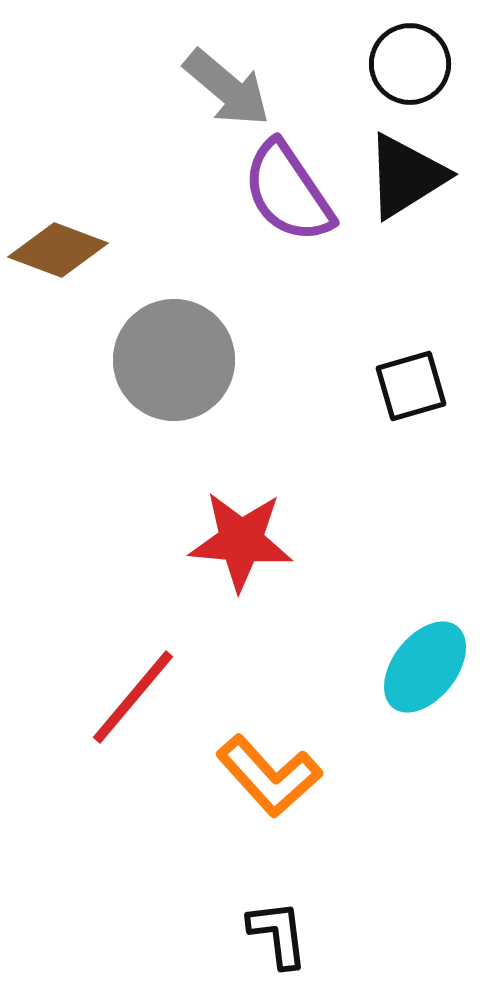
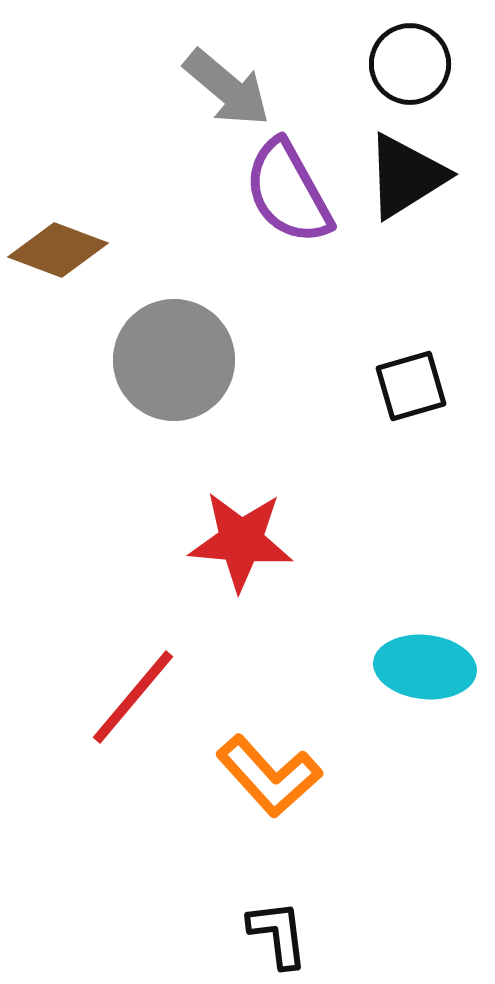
purple semicircle: rotated 5 degrees clockwise
cyan ellipse: rotated 58 degrees clockwise
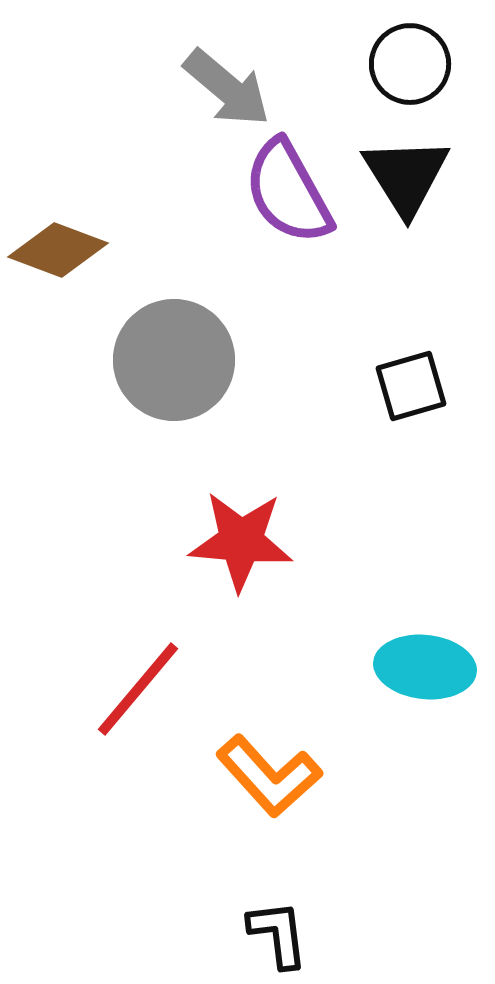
black triangle: rotated 30 degrees counterclockwise
red line: moved 5 px right, 8 px up
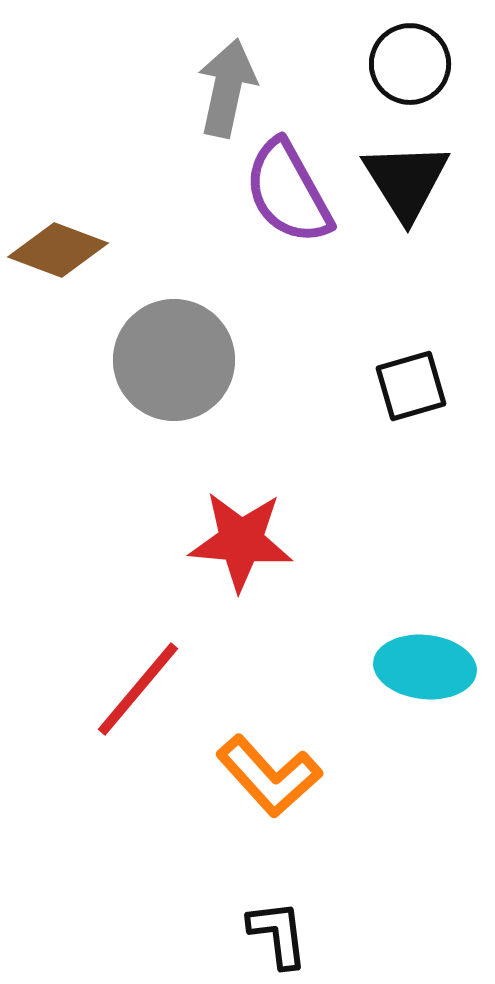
gray arrow: rotated 118 degrees counterclockwise
black triangle: moved 5 px down
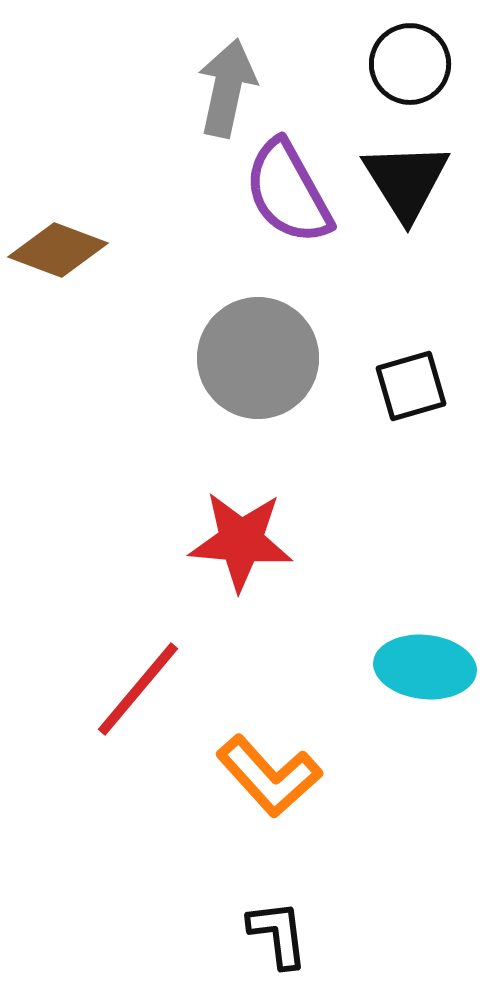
gray circle: moved 84 px right, 2 px up
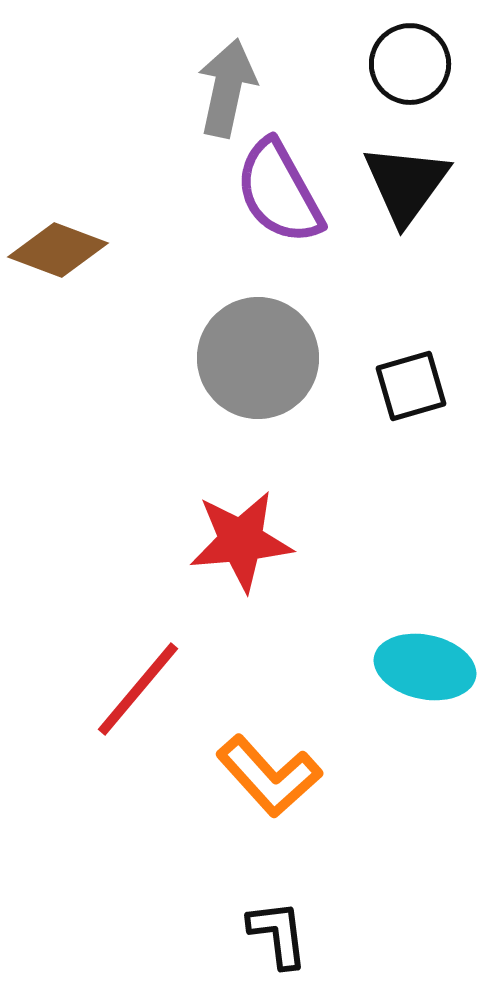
black triangle: moved 3 px down; rotated 8 degrees clockwise
purple semicircle: moved 9 px left
red star: rotated 10 degrees counterclockwise
cyan ellipse: rotated 6 degrees clockwise
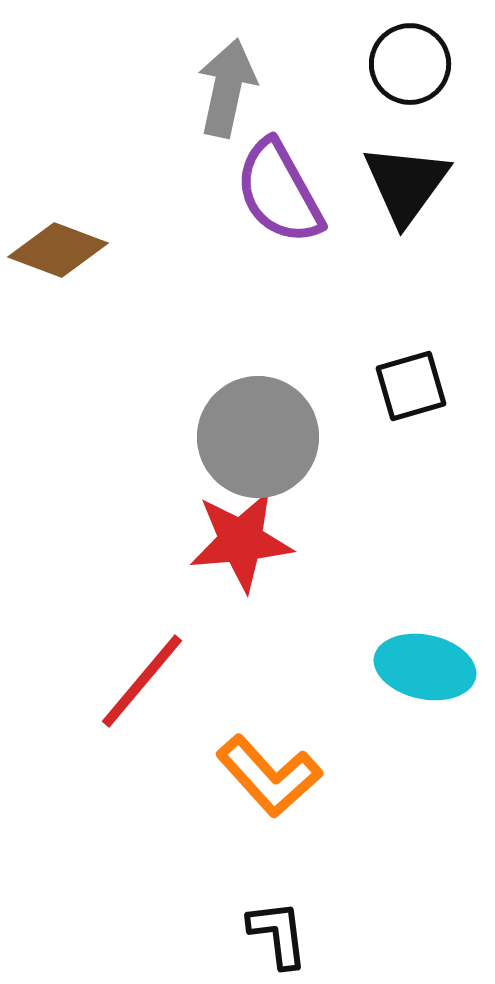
gray circle: moved 79 px down
red line: moved 4 px right, 8 px up
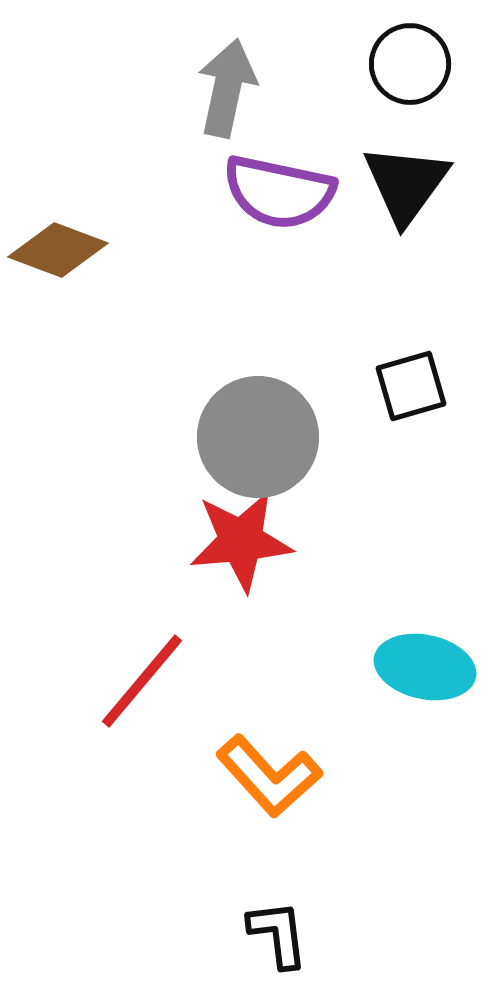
purple semicircle: rotated 49 degrees counterclockwise
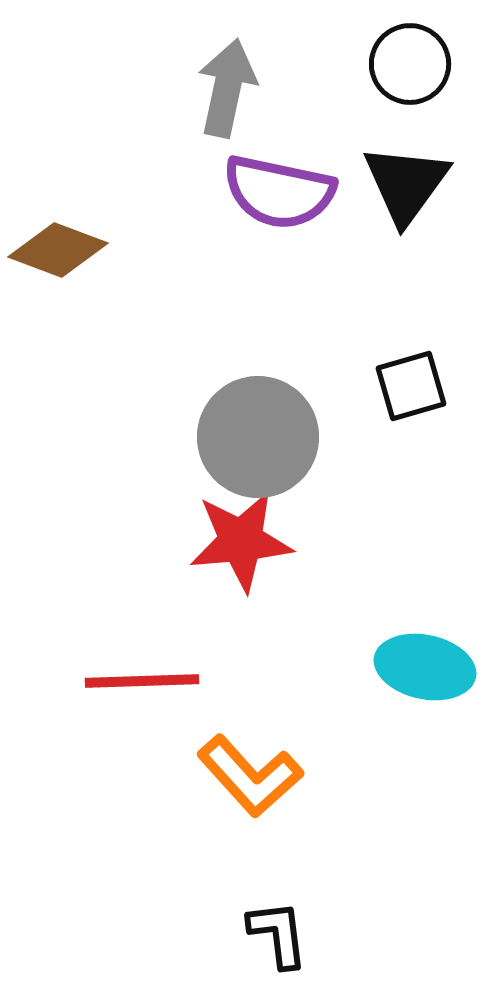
red line: rotated 48 degrees clockwise
orange L-shape: moved 19 px left
